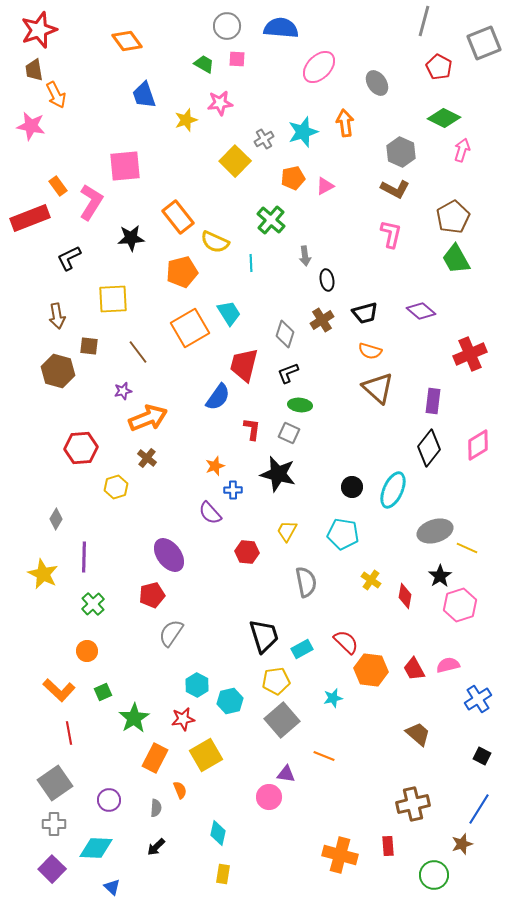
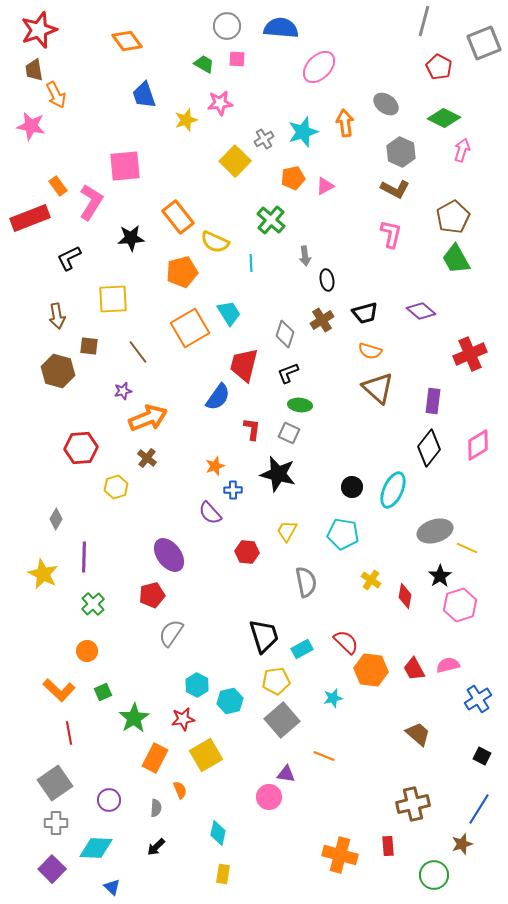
gray ellipse at (377, 83): moved 9 px right, 21 px down; rotated 20 degrees counterclockwise
gray cross at (54, 824): moved 2 px right, 1 px up
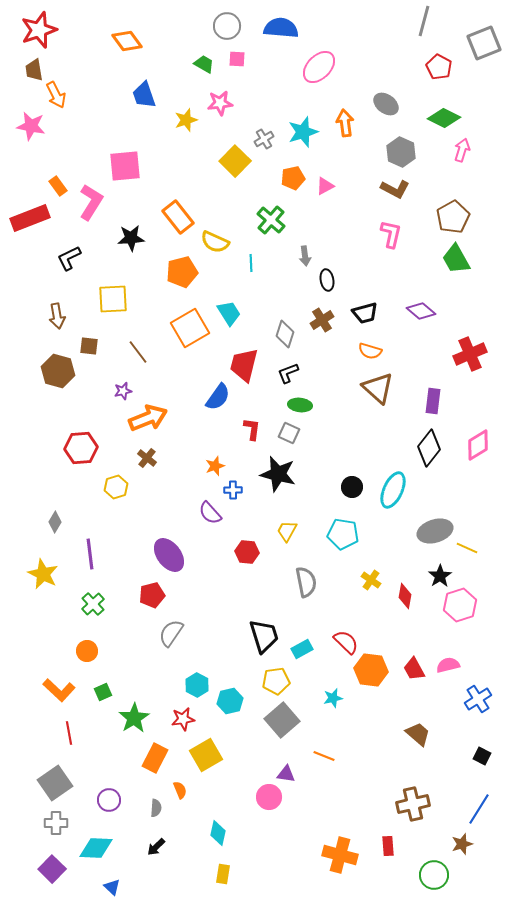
gray diamond at (56, 519): moved 1 px left, 3 px down
purple line at (84, 557): moved 6 px right, 3 px up; rotated 8 degrees counterclockwise
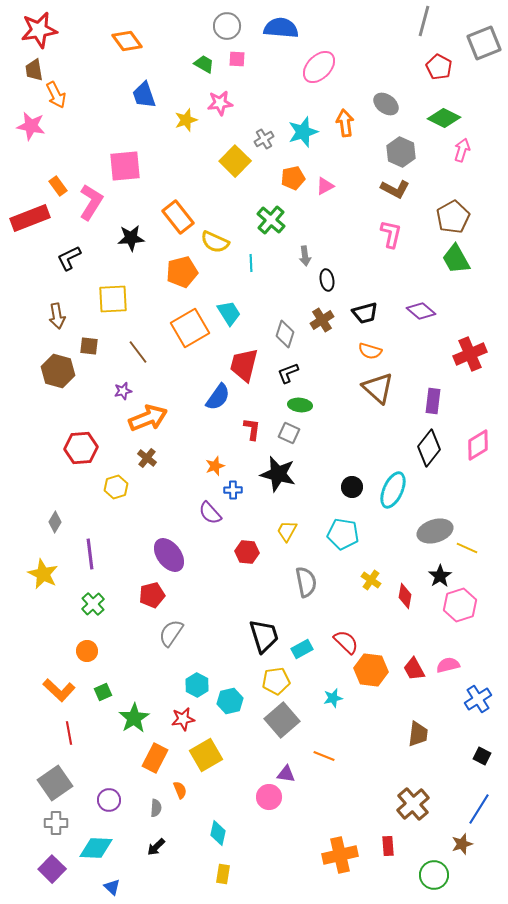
red star at (39, 30): rotated 9 degrees clockwise
brown trapezoid at (418, 734): rotated 56 degrees clockwise
brown cross at (413, 804): rotated 28 degrees counterclockwise
orange cross at (340, 855): rotated 28 degrees counterclockwise
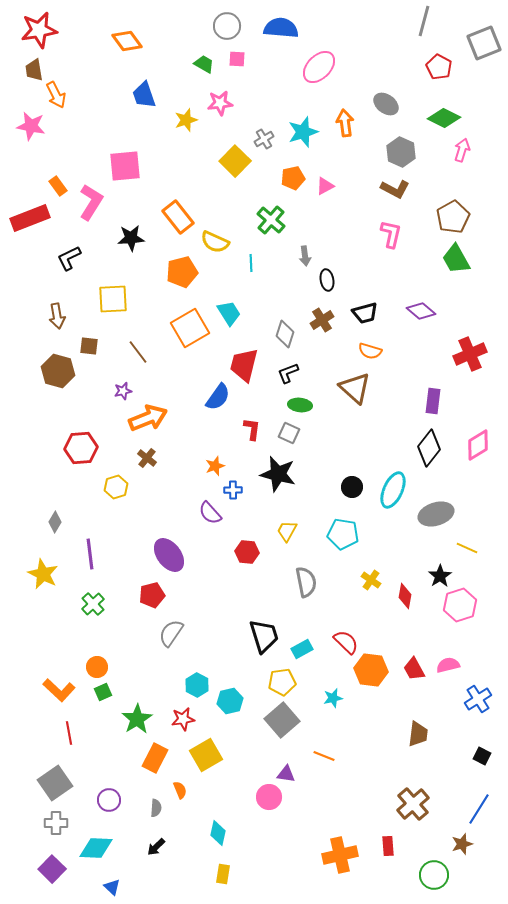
brown triangle at (378, 388): moved 23 px left
gray ellipse at (435, 531): moved 1 px right, 17 px up
orange circle at (87, 651): moved 10 px right, 16 px down
yellow pentagon at (276, 681): moved 6 px right, 1 px down
green star at (134, 718): moved 3 px right, 1 px down
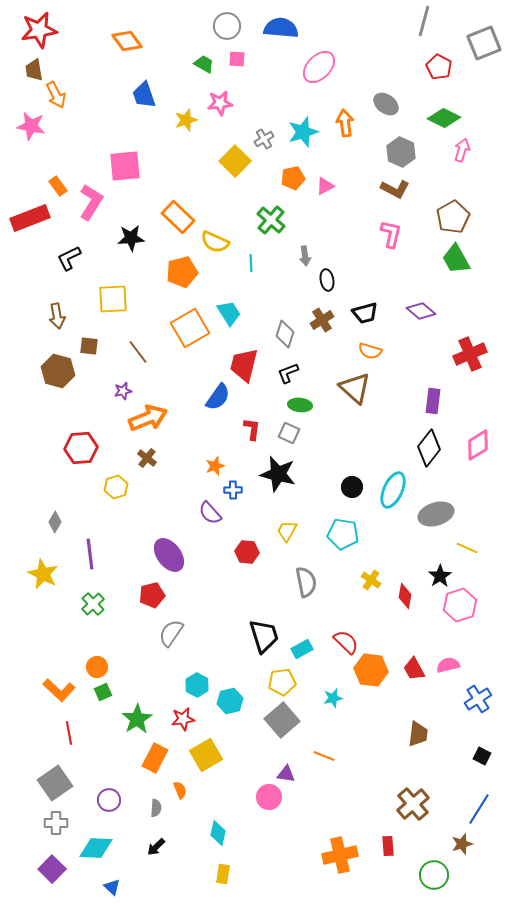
orange rectangle at (178, 217): rotated 8 degrees counterclockwise
